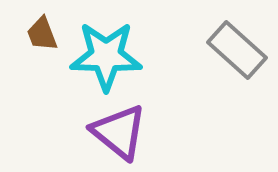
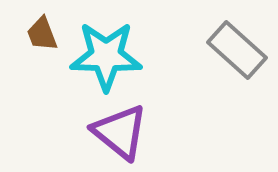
purple triangle: moved 1 px right
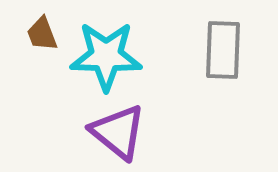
gray rectangle: moved 14 px left; rotated 50 degrees clockwise
purple triangle: moved 2 px left
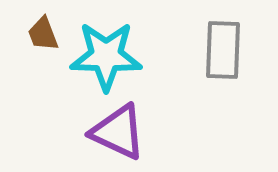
brown trapezoid: moved 1 px right
purple triangle: rotated 14 degrees counterclockwise
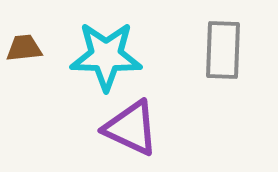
brown trapezoid: moved 19 px left, 14 px down; rotated 105 degrees clockwise
purple triangle: moved 13 px right, 4 px up
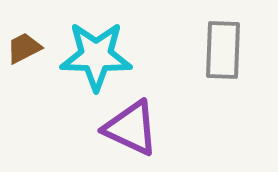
brown trapezoid: rotated 21 degrees counterclockwise
cyan star: moved 10 px left
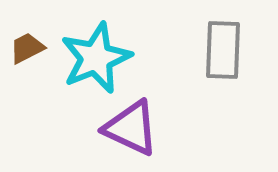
brown trapezoid: moved 3 px right
cyan star: moved 2 px down; rotated 24 degrees counterclockwise
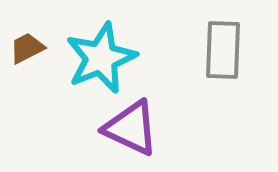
cyan star: moved 5 px right
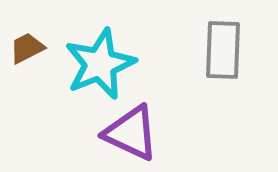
cyan star: moved 1 px left, 6 px down
purple triangle: moved 5 px down
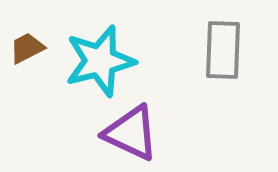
cyan star: moved 3 px up; rotated 8 degrees clockwise
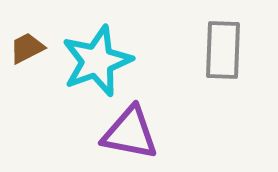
cyan star: moved 3 px left; rotated 6 degrees counterclockwise
purple triangle: moved 1 px left; rotated 14 degrees counterclockwise
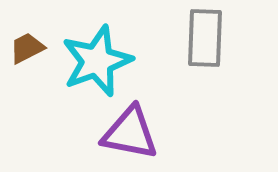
gray rectangle: moved 18 px left, 12 px up
